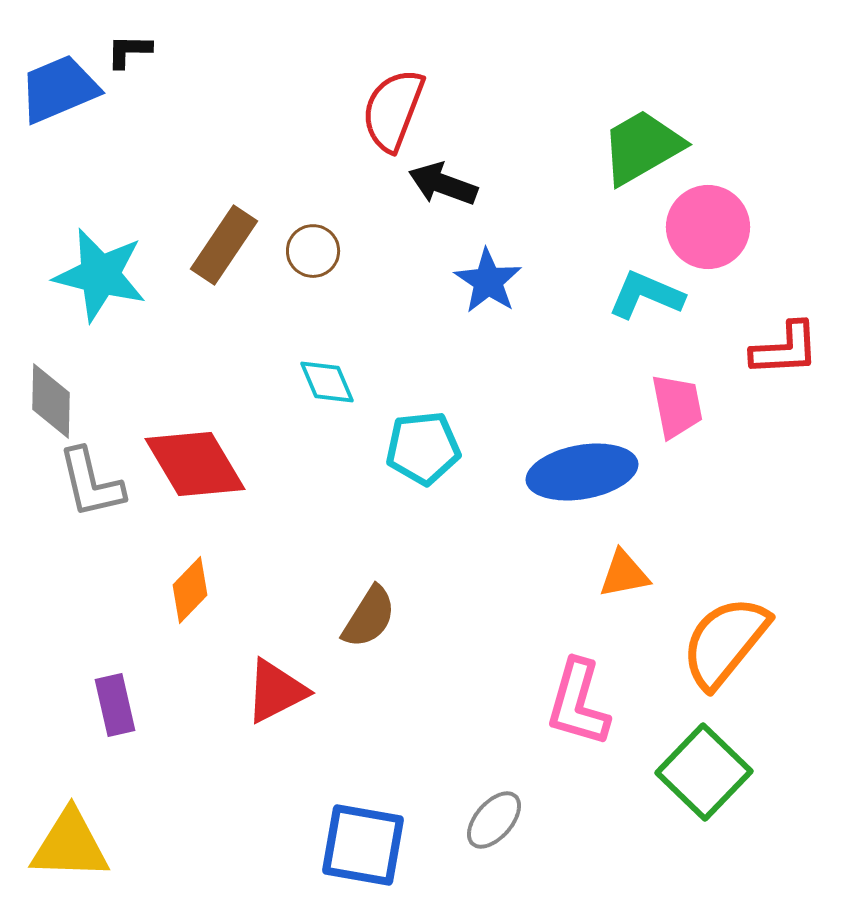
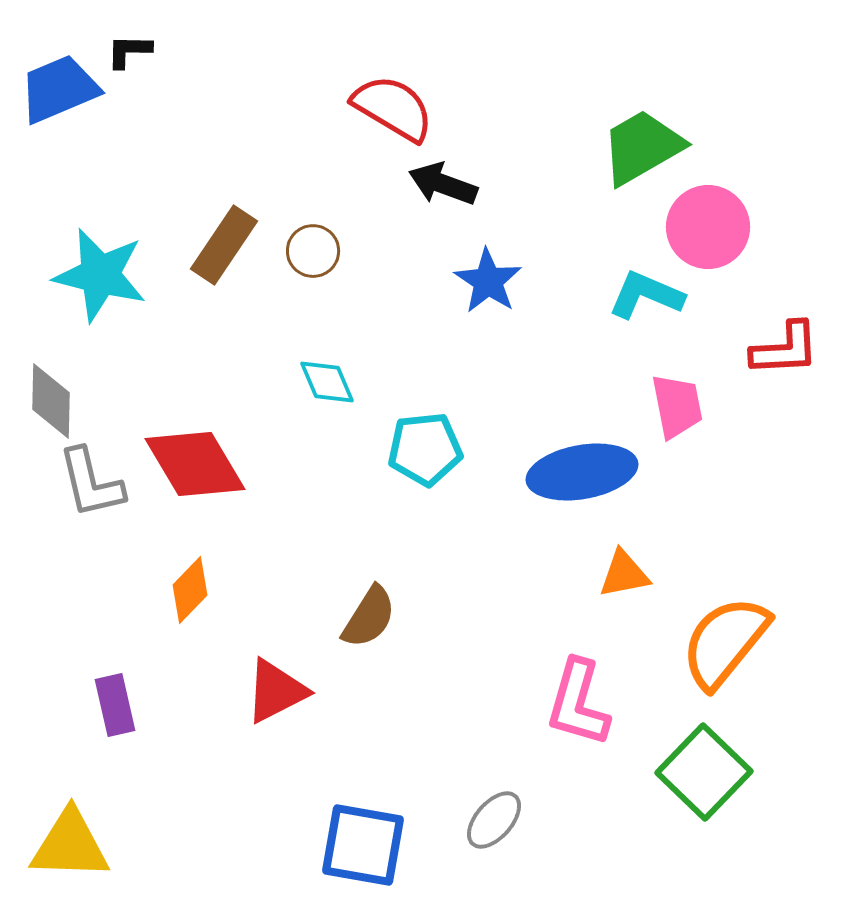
red semicircle: moved 2 px up; rotated 100 degrees clockwise
cyan pentagon: moved 2 px right, 1 px down
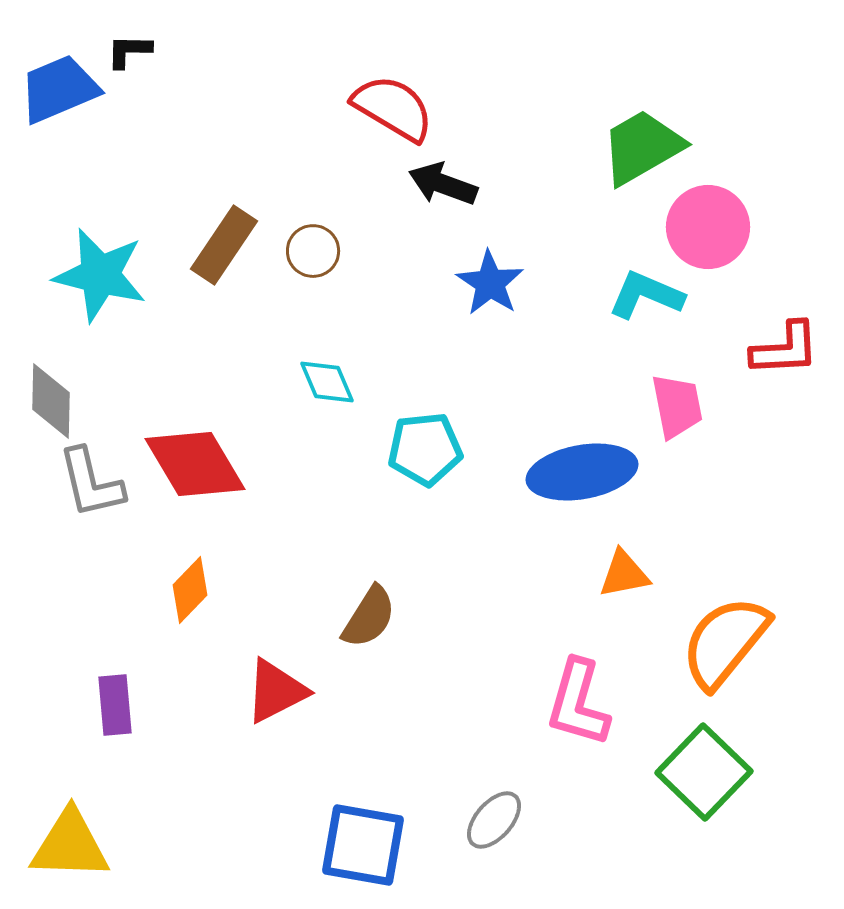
blue star: moved 2 px right, 2 px down
purple rectangle: rotated 8 degrees clockwise
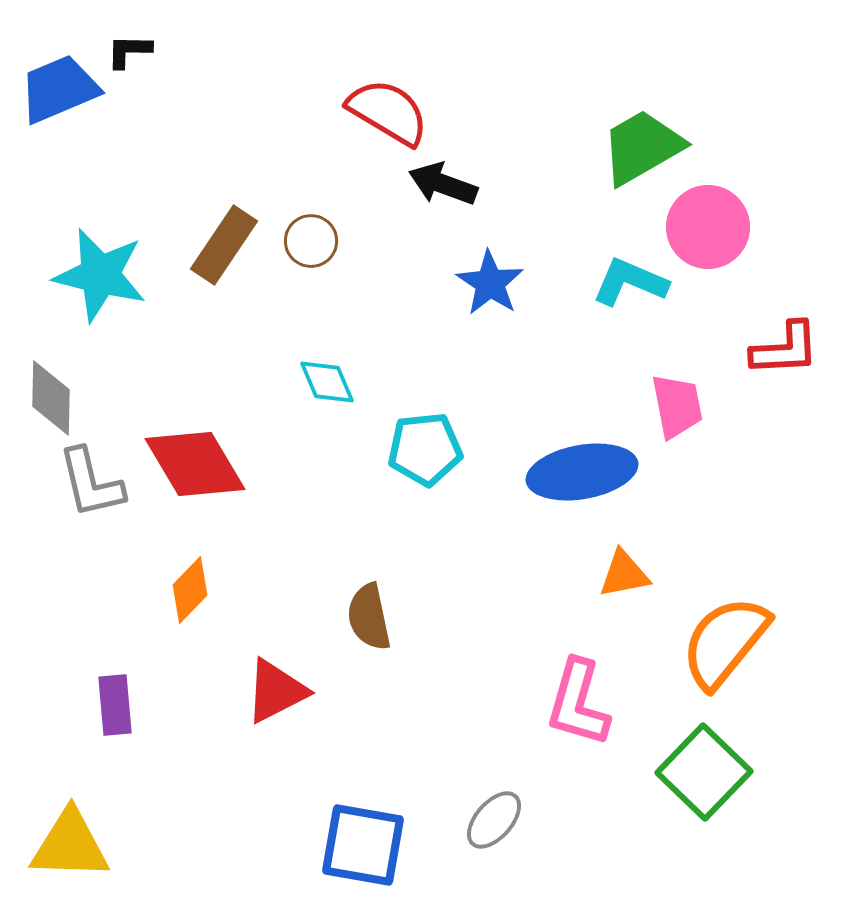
red semicircle: moved 5 px left, 4 px down
brown circle: moved 2 px left, 10 px up
cyan L-shape: moved 16 px left, 13 px up
gray diamond: moved 3 px up
brown semicircle: rotated 136 degrees clockwise
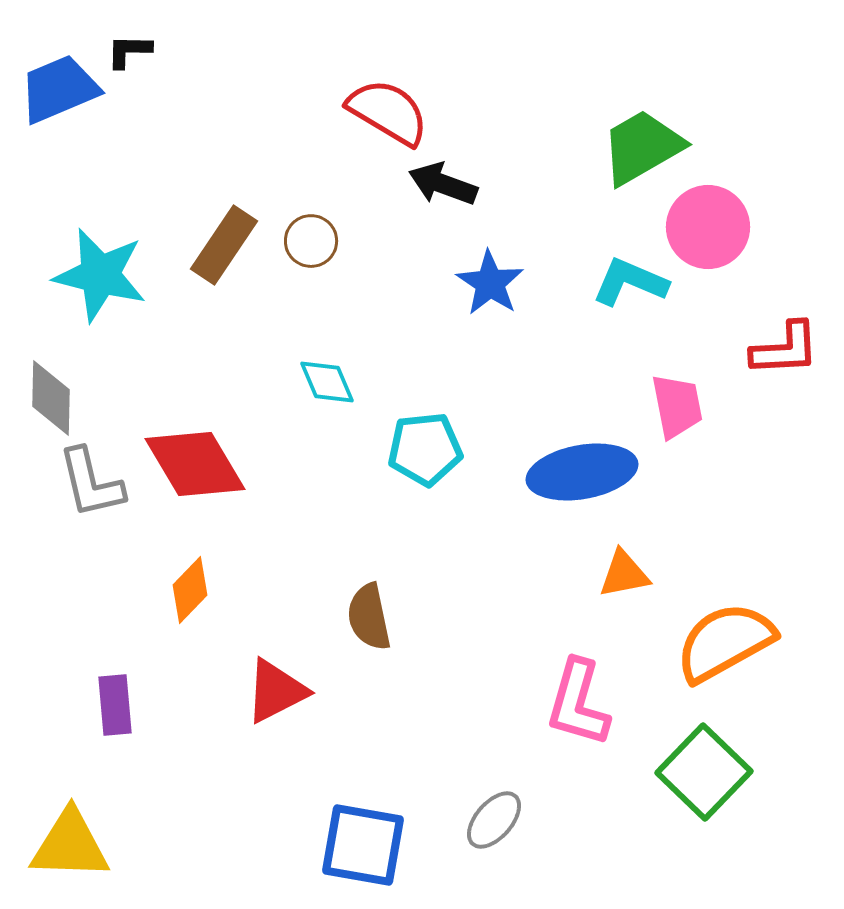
orange semicircle: rotated 22 degrees clockwise
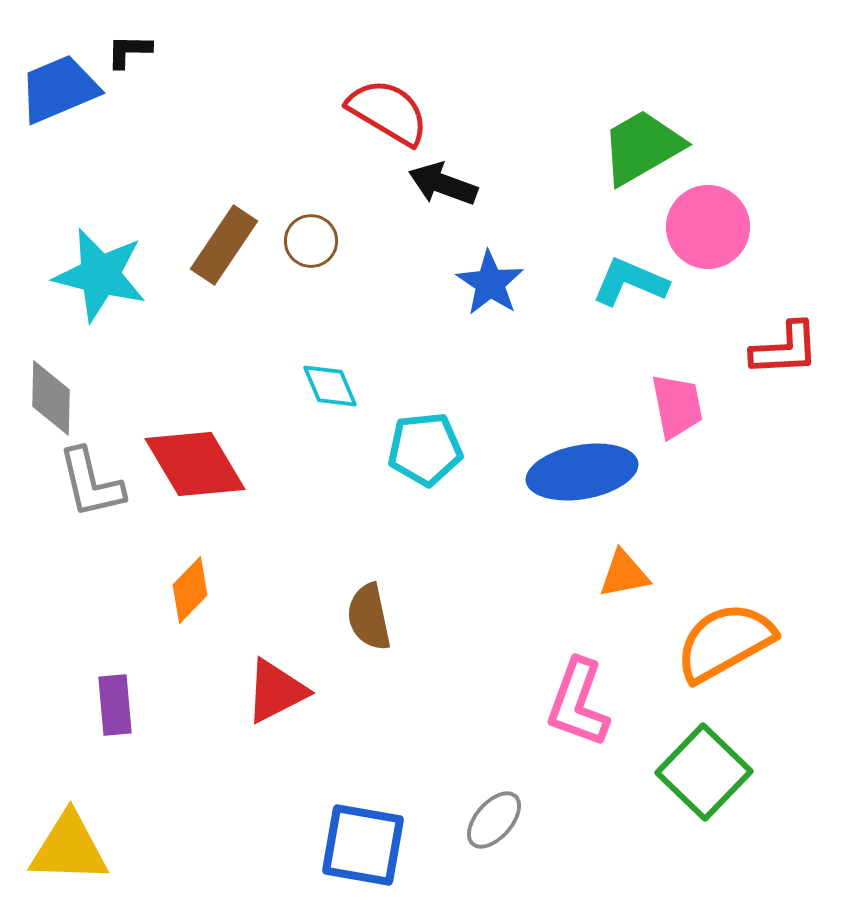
cyan diamond: moved 3 px right, 4 px down
pink L-shape: rotated 4 degrees clockwise
yellow triangle: moved 1 px left, 3 px down
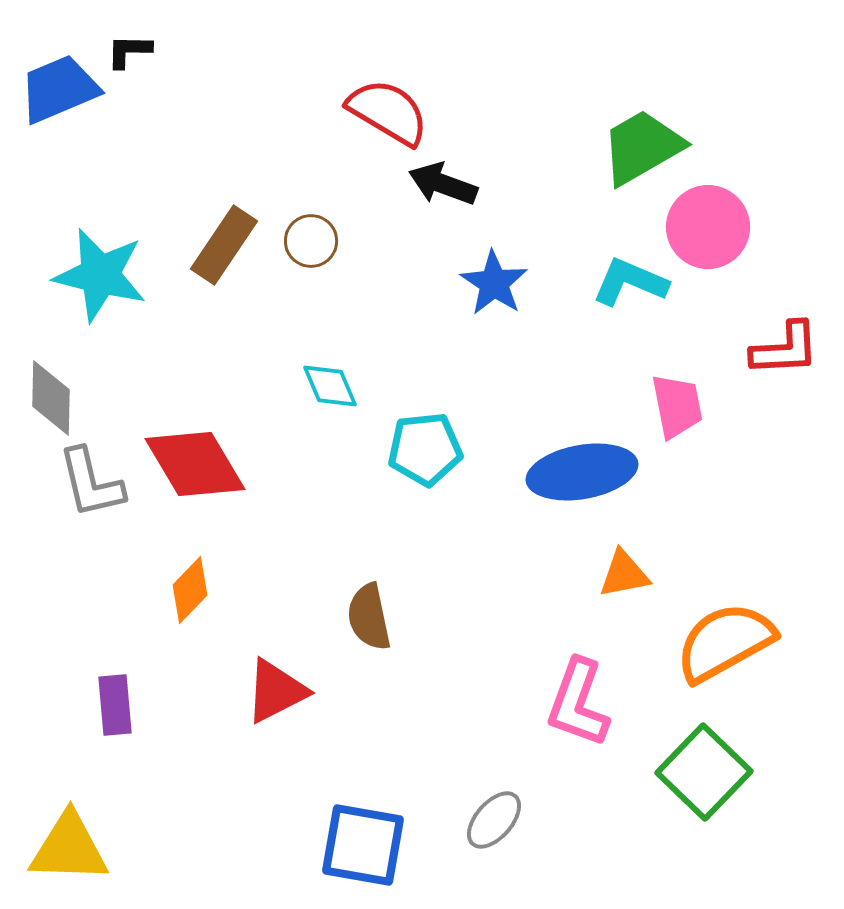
blue star: moved 4 px right
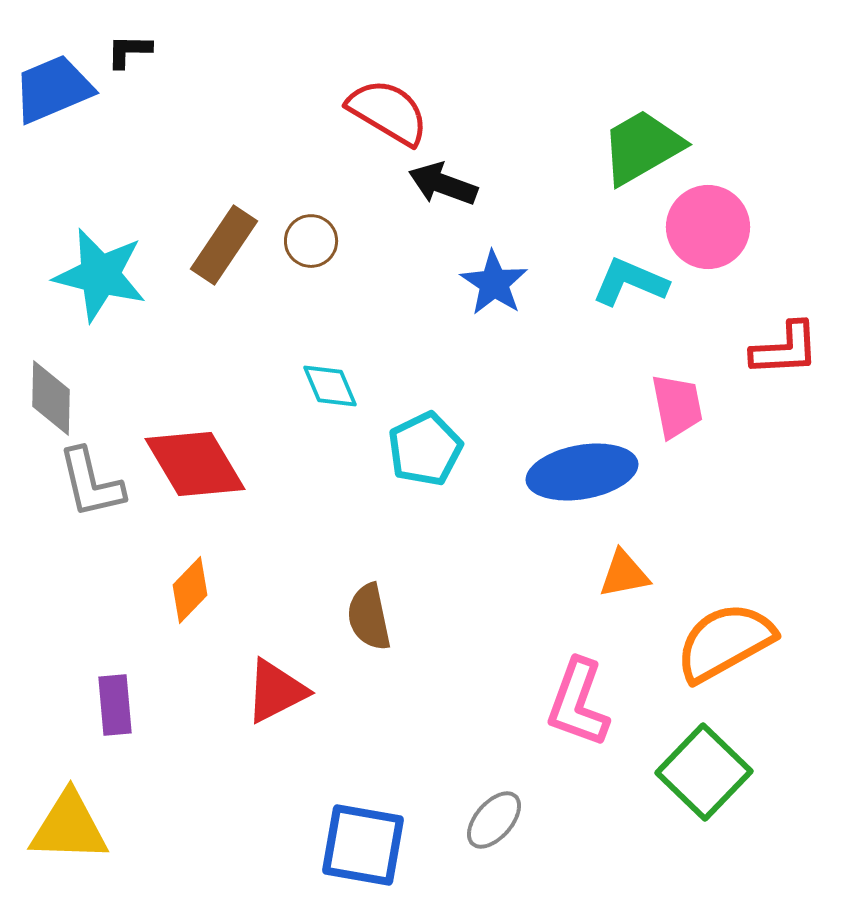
blue trapezoid: moved 6 px left
cyan pentagon: rotated 20 degrees counterclockwise
yellow triangle: moved 21 px up
